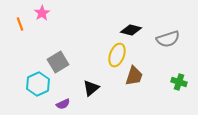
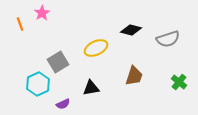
yellow ellipse: moved 21 px left, 7 px up; rotated 45 degrees clockwise
green cross: rotated 21 degrees clockwise
black triangle: rotated 30 degrees clockwise
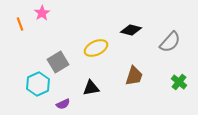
gray semicircle: moved 2 px right, 3 px down; rotated 30 degrees counterclockwise
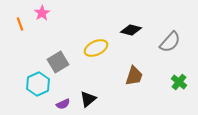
black triangle: moved 3 px left, 11 px down; rotated 30 degrees counterclockwise
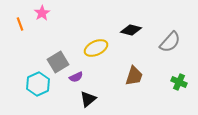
green cross: rotated 14 degrees counterclockwise
purple semicircle: moved 13 px right, 27 px up
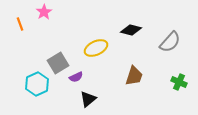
pink star: moved 2 px right, 1 px up
gray square: moved 1 px down
cyan hexagon: moved 1 px left
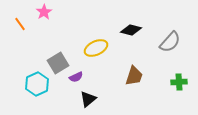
orange line: rotated 16 degrees counterclockwise
green cross: rotated 28 degrees counterclockwise
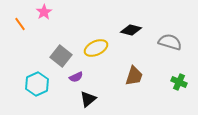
gray semicircle: rotated 115 degrees counterclockwise
gray square: moved 3 px right, 7 px up; rotated 20 degrees counterclockwise
green cross: rotated 28 degrees clockwise
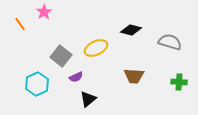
brown trapezoid: rotated 75 degrees clockwise
green cross: rotated 21 degrees counterclockwise
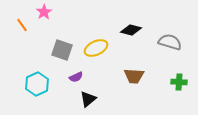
orange line: moved 2 px right, 1 px down
gray square: moved 1 px right, 6 px up; rotated 20 degrees counterclockwise
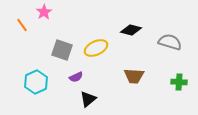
cyan hexagon: moved 1 px left, 2 px up
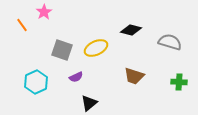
brown trapezoid: rotated 15 degrees clockwise
black triangle: moved 1 px right, 4 px down
